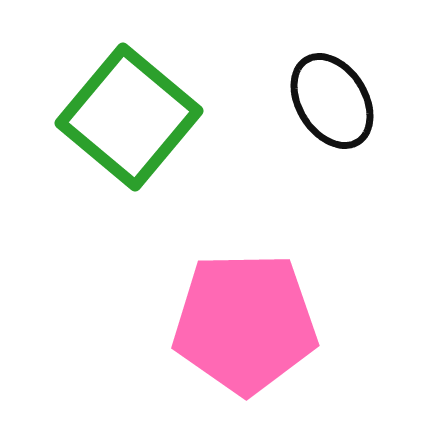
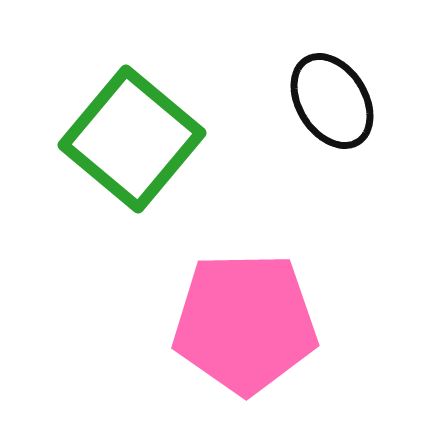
green square: moved 3 px right, 22 px down
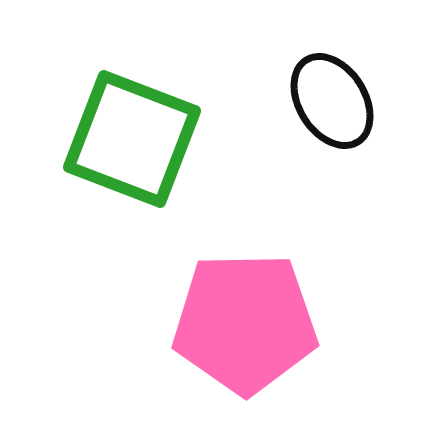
green square: rotated 19 degrees counterclockwise
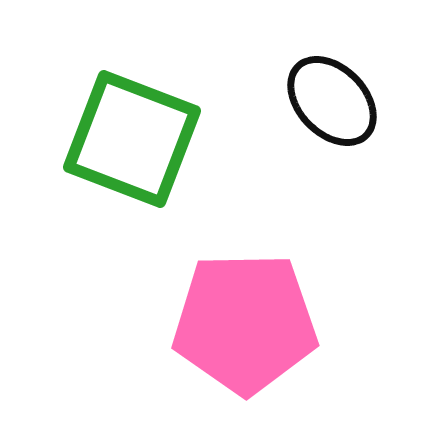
black ellipse: rotated 12 degrees counterclockwise
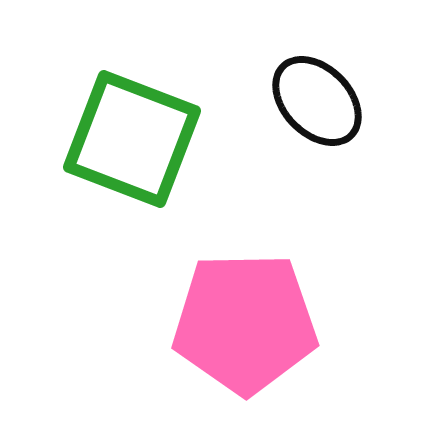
black ellipse: moved 15 px left
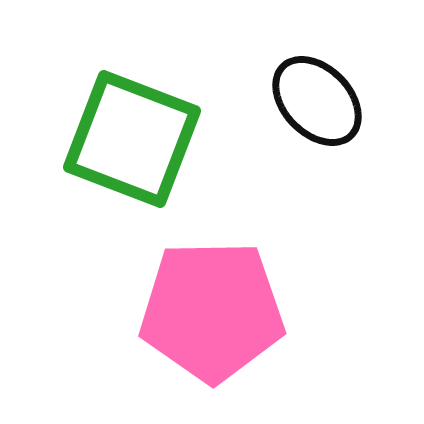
pink pentagon: moved 33 px left, 12 px up
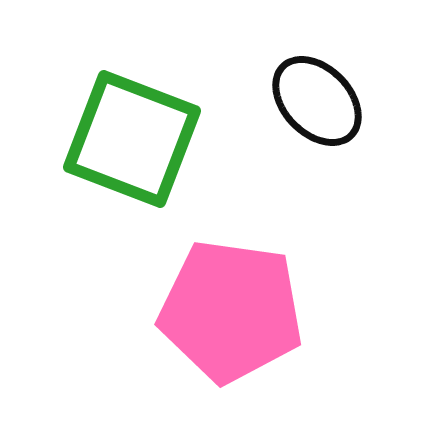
pink pentagon: moved 19 px right; rotated 9 degrees clockwise
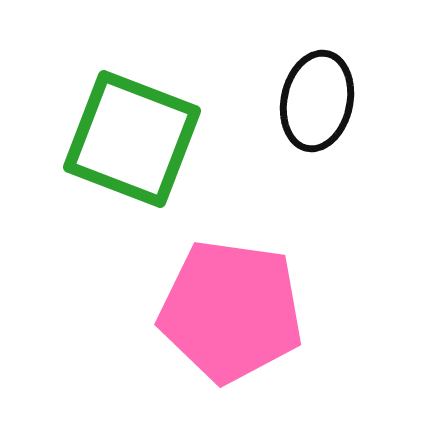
black ellipse: rotated 56 degrees clockwise
